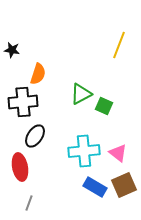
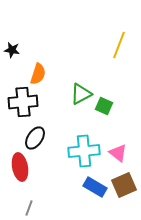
black ellipse: moved 2 px down
gray line: moved 5 px down
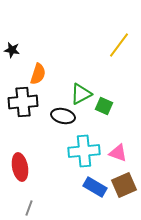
yellow line: rotated 16 degrees clockwise
black ellipse: moved 28 px right, 22 px up; rotated 70 degrees clockwise
pink triangle: rotated 18 degrees counterclockwise
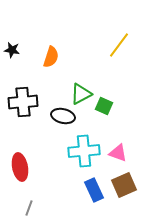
orange semicircle: moved 13 px right, 17 px up
blue rectangle: moved 1 px left, 3 px down; rotated 35 degrees clockwise
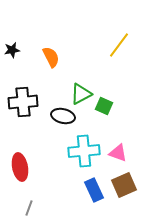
black star: rotated 21 degrees counterclockwise
orange semicircle: rotated 45 degrees counterclockwise
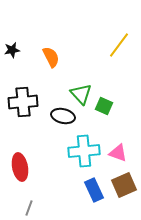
green triangle: rotated 45 degrees counterclockwise
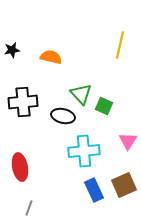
yellow line: moved 1 px right; rotated 24 degrees counterclockwise
orange semicircle: rotated 50 degrees counterclockwise
pink triangle: moved 10 px right, 12 px up; rotated 42 degrees clockwise
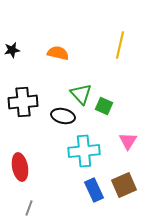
orange semicircle: moved 7 px right, 4 px up
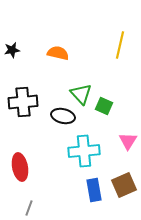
blue rectangle: rotated 15 degrees clockwise
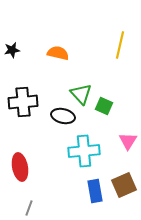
blue rectangle: moved 1 px right, 1 px down
